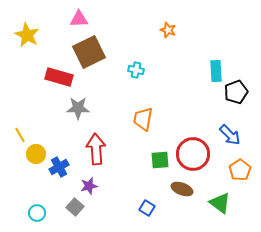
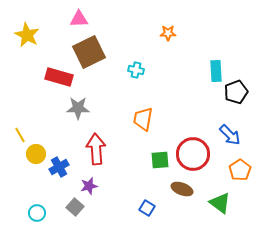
orange star: moved 3 px down; rotated 21 degrees counterclockwise
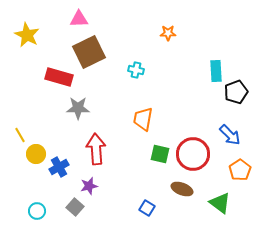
green square: moved 6 px up; rotated 18 degrees clockwise
cyan circle: moved 2 px up
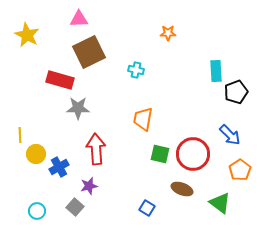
red rectangle: moved 1 px right, 3 px down
yellow line: rotated 28 degrees clockwise
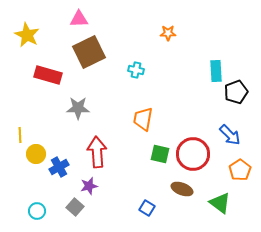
red rectangle: moved 12 px left, 5 px up
red arrow: moved 1 px right, 3 px down
